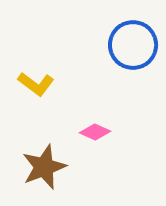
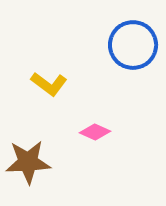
yellow L-shape: moved 13 px right
brown star: moved 16 px left, 5 px up; rotated 18 degrees clockwise
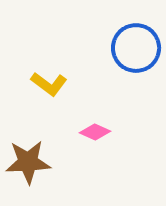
blue circle: moved 3 px right, 3 px down
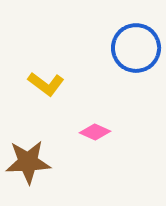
yellow L-shape: moved 3 px left
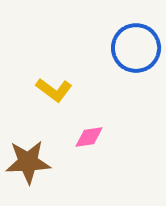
yellow L-shape: moved 8 px right, 6 px down
pink diamond: moved 6 px left, 5 px down; rotated 32 degrees counterclockwise
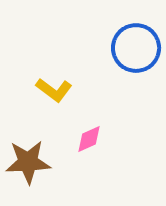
pink diamond: moved 2 px down; rotated 16 degrees counterclockwise
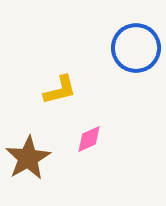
yellow L-shape: moved 6 px right; rotated 51 degrees counterclockwise
brown star: moved 4 px up; rotated 27 degrees counterclockwise
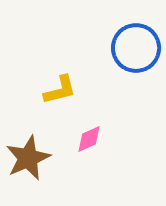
brown star: rotated 6 degrees clockwise
